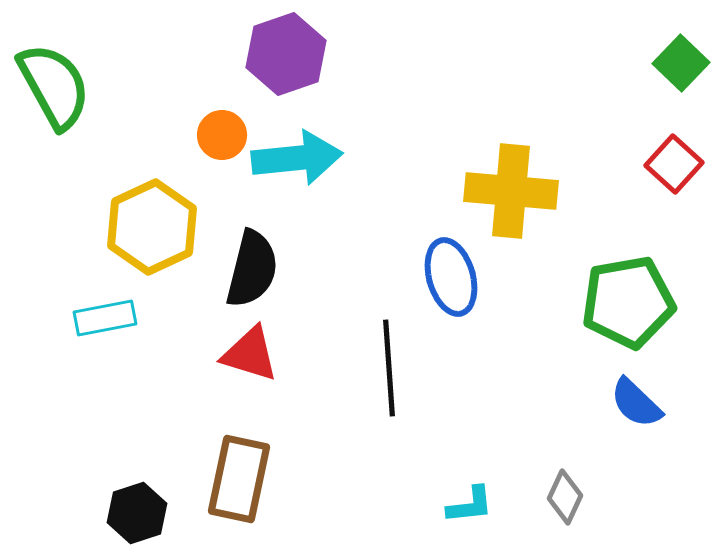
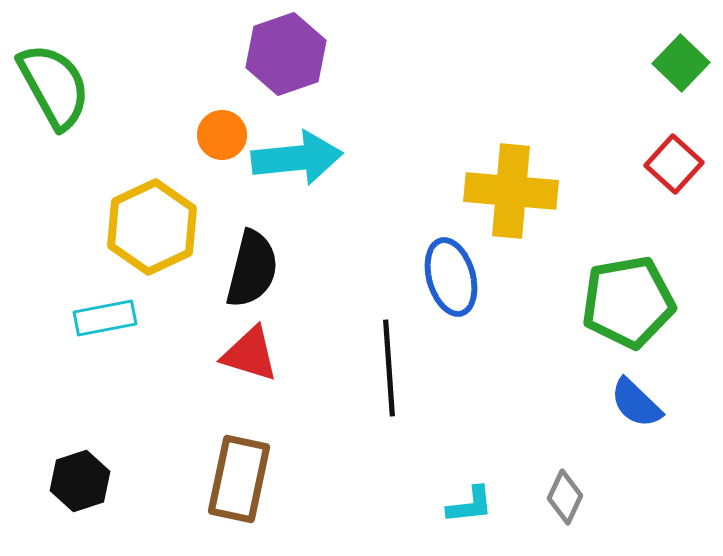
black hexagon: moved 57 px left, 32 px up
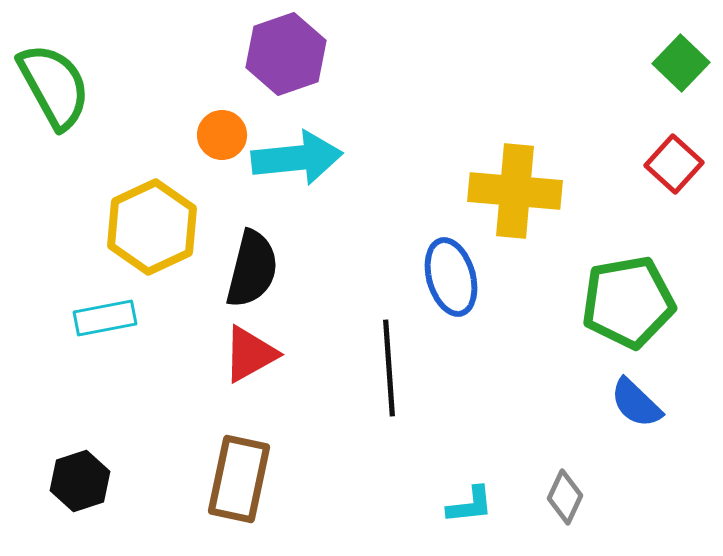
yellow cross: moved 4 px right
red triangle: rotated 46 degrees counterclockwise
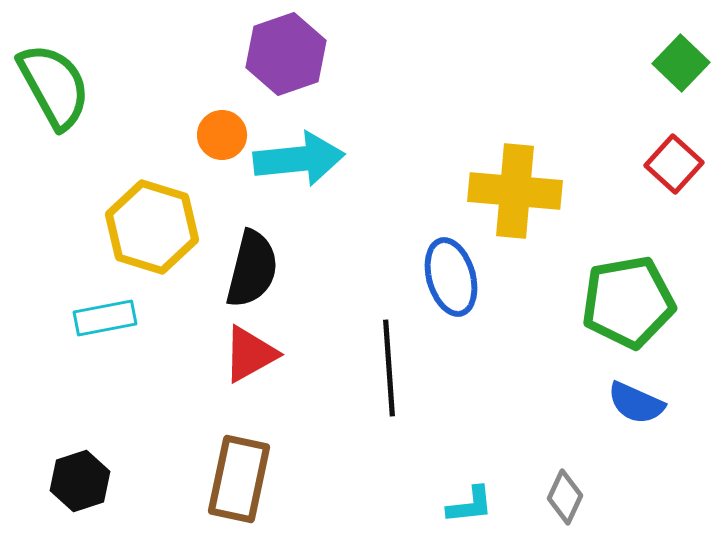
cyan arrow: moved 2 px right, 1 px down
yellow hexagon: rotated 18 degrees counterclockwise
blue semicircle: rotated 20 degrees counterclockwise
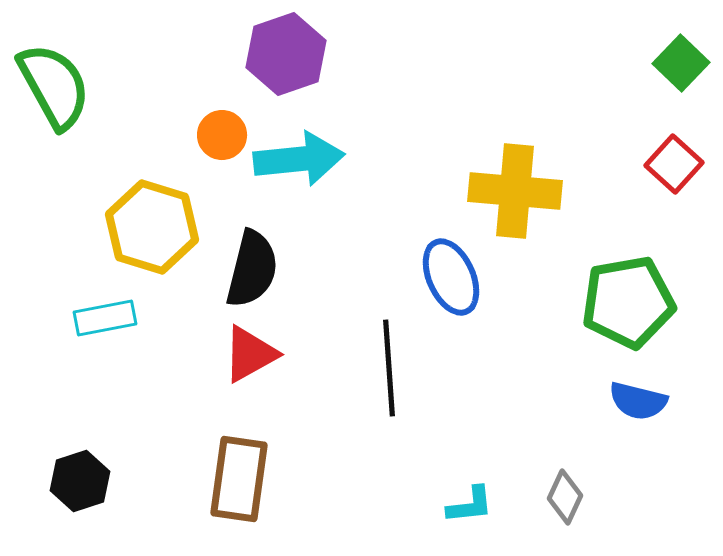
blue ellipse: rotated 8 degrees counterclockwise
blue semicircle: moved 2 px right, 2 px up; rotated 10 degrees counterclockwise
brown rectangle: rotated 4 degrees counterclockwise
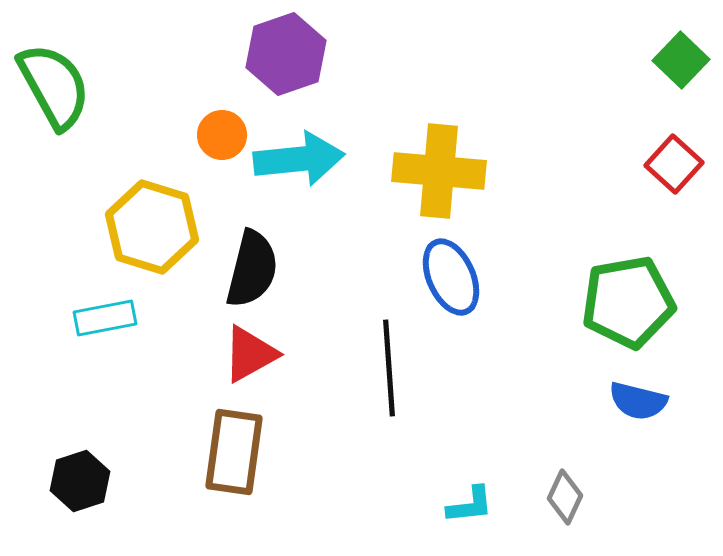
green square: moved 3 px up
yellow cross: moved 76 px left, 20 px up
brown rectangle: moved 5 px left, 27 px up
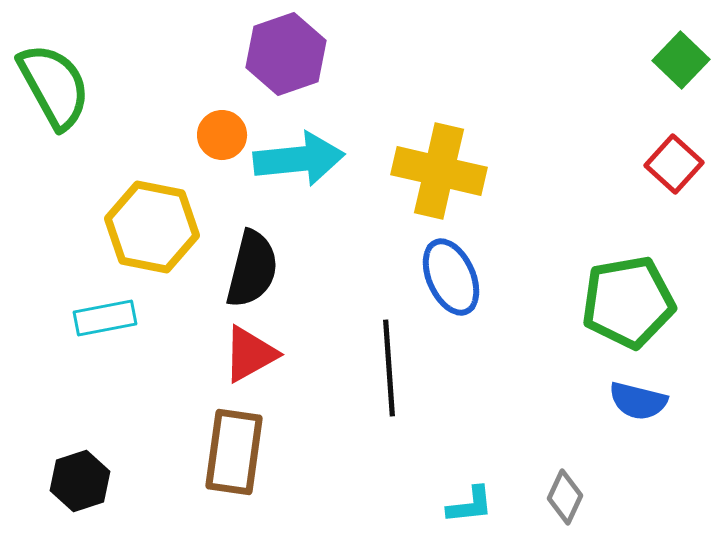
yellow cross: rotated 8 degrees clockwise
yellow hexagon: rotated 6 degrees counterclockwise
